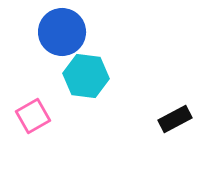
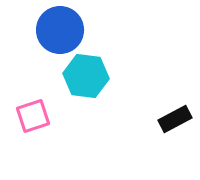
blue circle: moved 2 px left, 2 px up
pink square: rotated 12 degrees clockwise
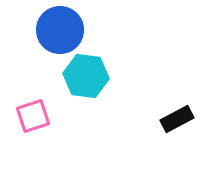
black rectangle: moved 2 px right
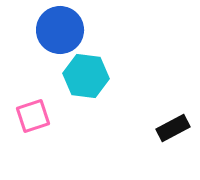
black rectangle: moved 4 px left, 9 px down
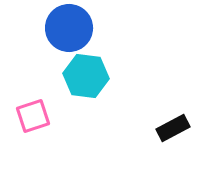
blue circle: moved 9 px right, 2 px up
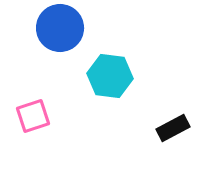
blue circle: moved 9 px left
cyan hexagon: moved 24 px right
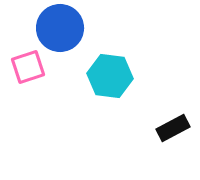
pink square: moved 5 px left, 49 px up
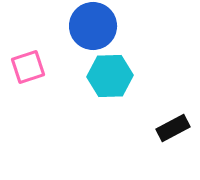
blue circle: moved 33 px right, 2 px up
cyan hexagon: rotated 9 degrees counterclockwise
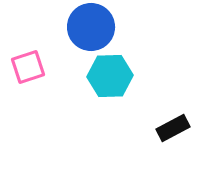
blue circle: moved 2 px left, 1 px down
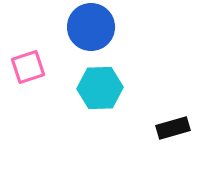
cyan hexagon: moved 10 px left, 12 px down
black rectangle: rotated 12 degrees clockwise
